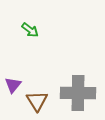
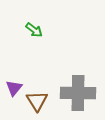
green arrow: moved 4 px right
purple triangle: moved 1 px right, 3 px down
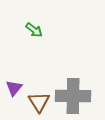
gray cross: moved 5 px left, 3 px down
brown triangle: moved 2 px right, 1 px down
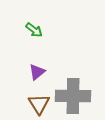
purple triangle: moved 23 px right, 16 px up; rotated 12 degrees clockwise
brown triangle: moved 2 px down
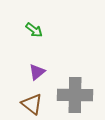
gray cross: moved 2 px right, 1 px up
brown triangle: moved 7 px left; rotated 20 degrees counterclockwise
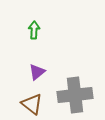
green arrow: rotated 126 degrees counterclockwise
gray cross: rotated 8 degrees counterclockwise
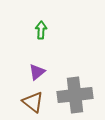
green arrow: moved 7 px right
brown triangle: moved 1 px right, 2 px up
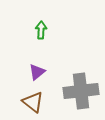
gray cross: moved 6 px right, 4 px up
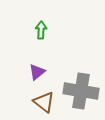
gray cross: rotated 16 degrees clockwise
brown triangle: moved 11 px right
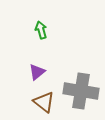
green arrow: rotated 18 degrees counterclockwise
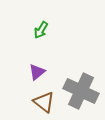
green arrow: rotated 132 degrees counterclockwise
gray cross: rotated 16 degrees clockwise
